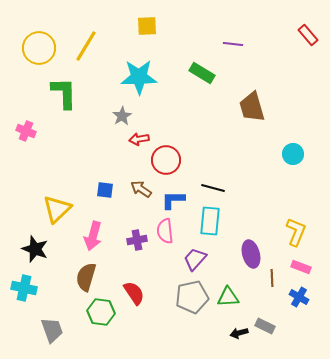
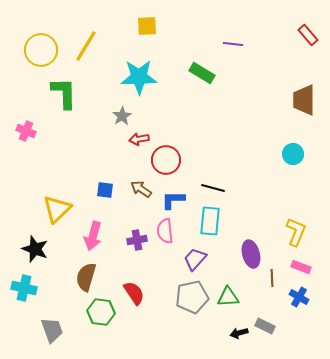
yellow circle: moved 2 px right, 2 px down
brown trapezoid: moved 52 px right, 7 px up; rotated 16 degrees clockwise
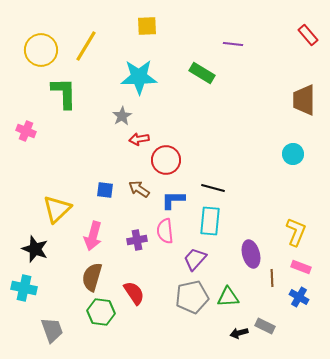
brown arrow: moved 2 px left
brown semicircle: moved 6 px right
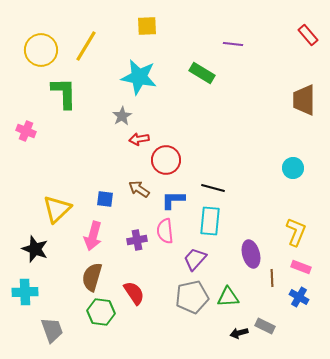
cyan star: rotated 12 degrees clockwise
cyan circle: moved 14 px down
blue square: moved 9 px down
cyan cross: moved 1 px right, 4 px down; rotated 15 degrees counterclockwise
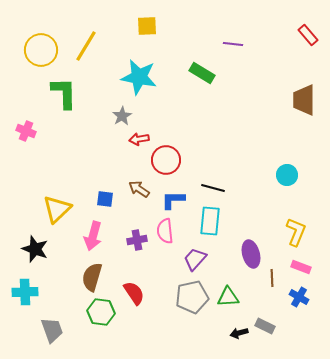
cyan circle: moved 6 px left, 7 px down
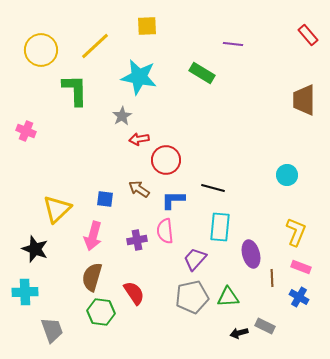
yellow line: moved 9 px right; rotated 16 degrees clockwise
green L-shape: moved 11 px right, 3 px up
cyan rectangle: moved 10 px right, 6 px down
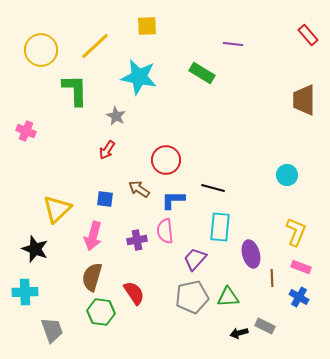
gray star: moved 6 px left; rotated 12 degrees counterclockwise
red arrow: moved 32 px left, 11 px down; rotated 48 degrees counterclockwise
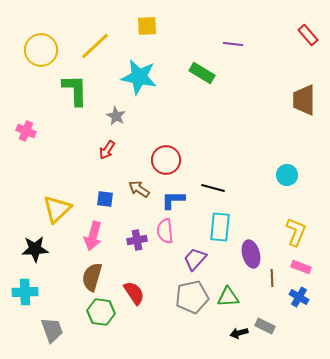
black star: rotated 24 degrees counterclockwise
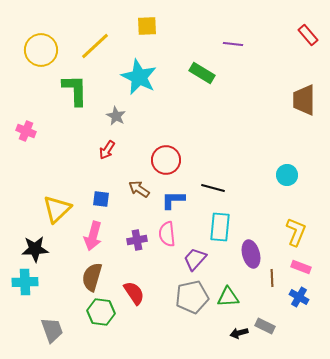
cyan star: rotated 15 degrees clockwise
blue square: moved 4 px left
pink semicircle: moved 2 px right, 3 px down
cyan cross: moved 10 px up
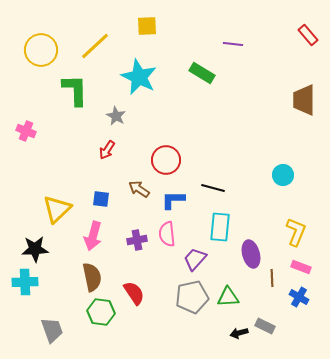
cyan circle: moved 4 px left
brown semicircle: rotated 152 degrees clockwise
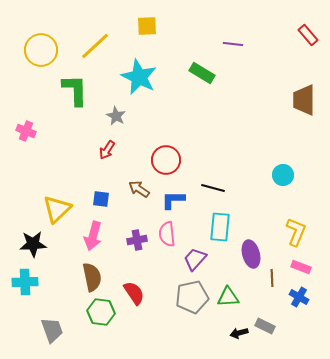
black star: moved 2 px left, 5 px up
